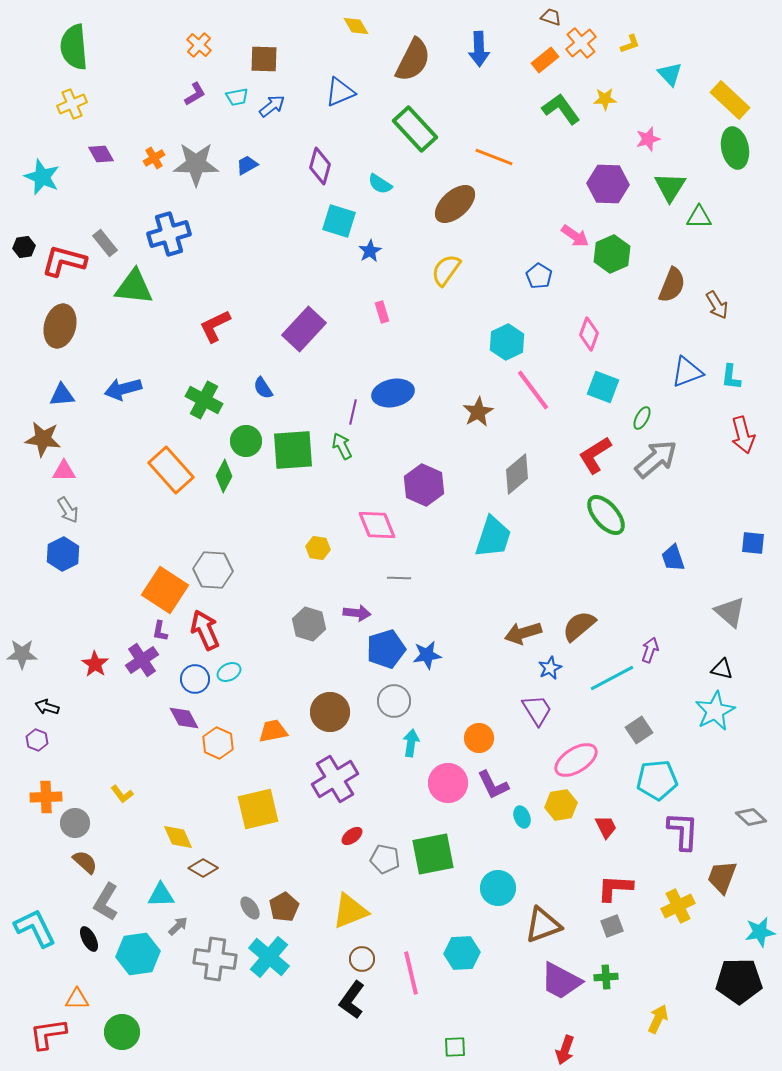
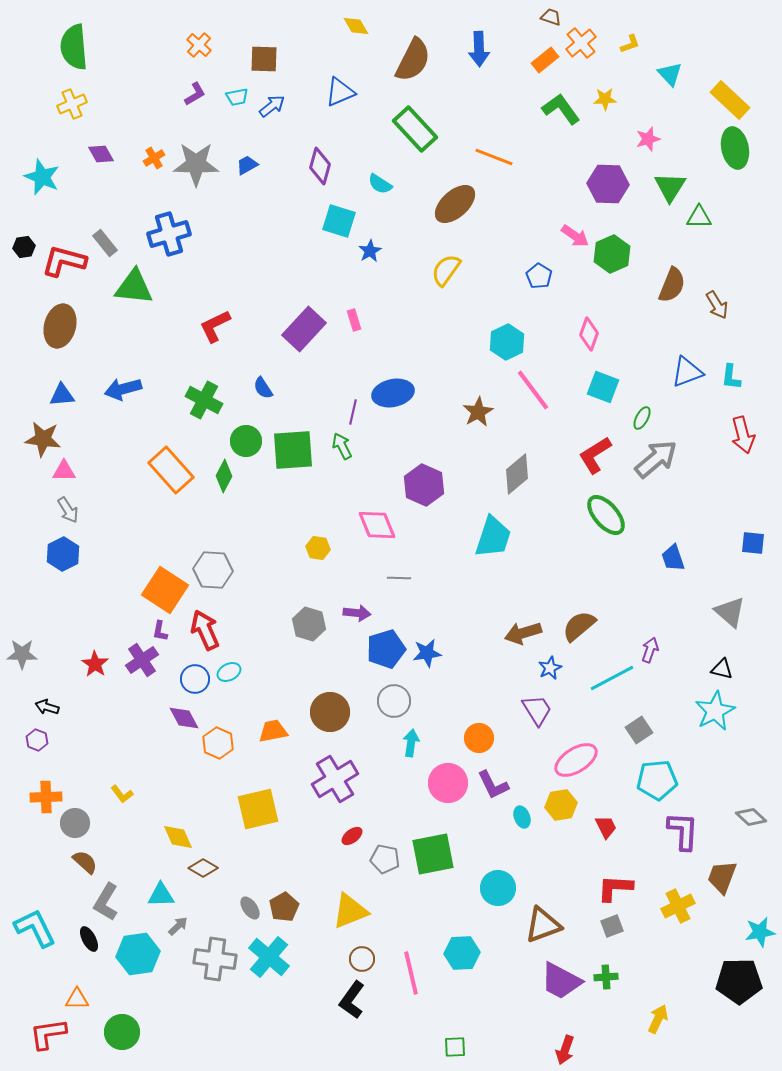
pink rectangle at (382, 312): moved 28 px left, 8 px down
blue star at (427, 655): moved 2 px up
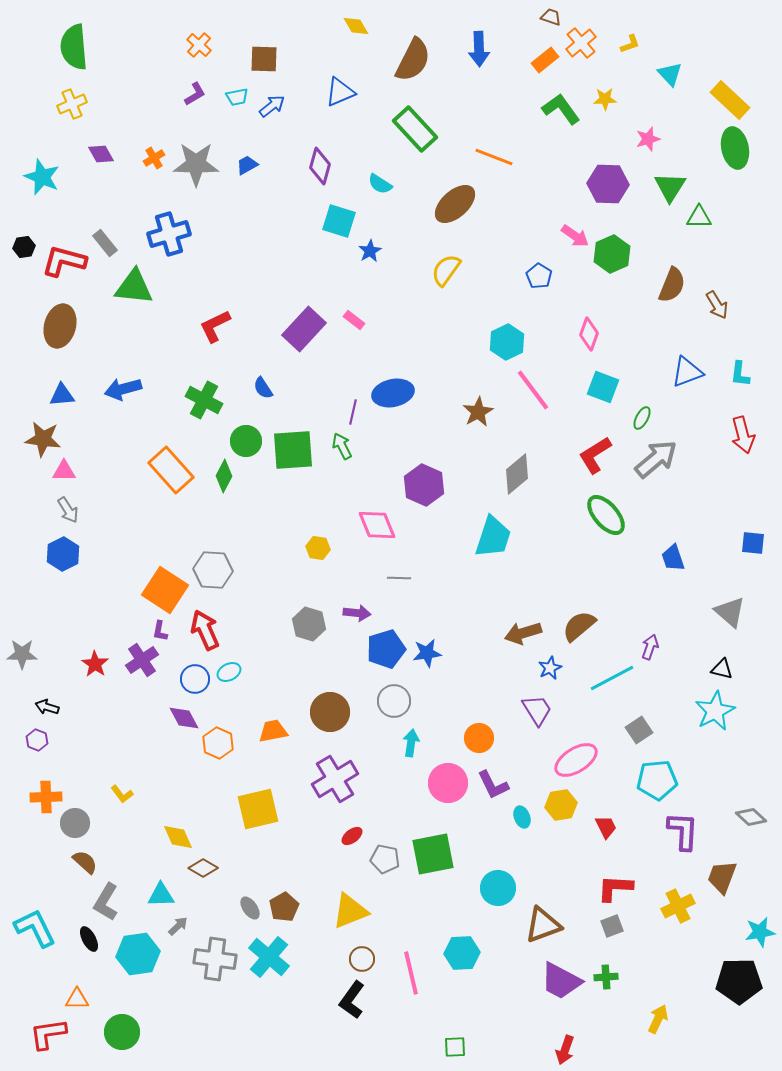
pink rectangle at (354, 320): rotated 35 degrees counterclockwise
cyan L-shape at (731, 377): moved 9 px right, 3 px up
purple arrow at (650, 650): moved 3 px up
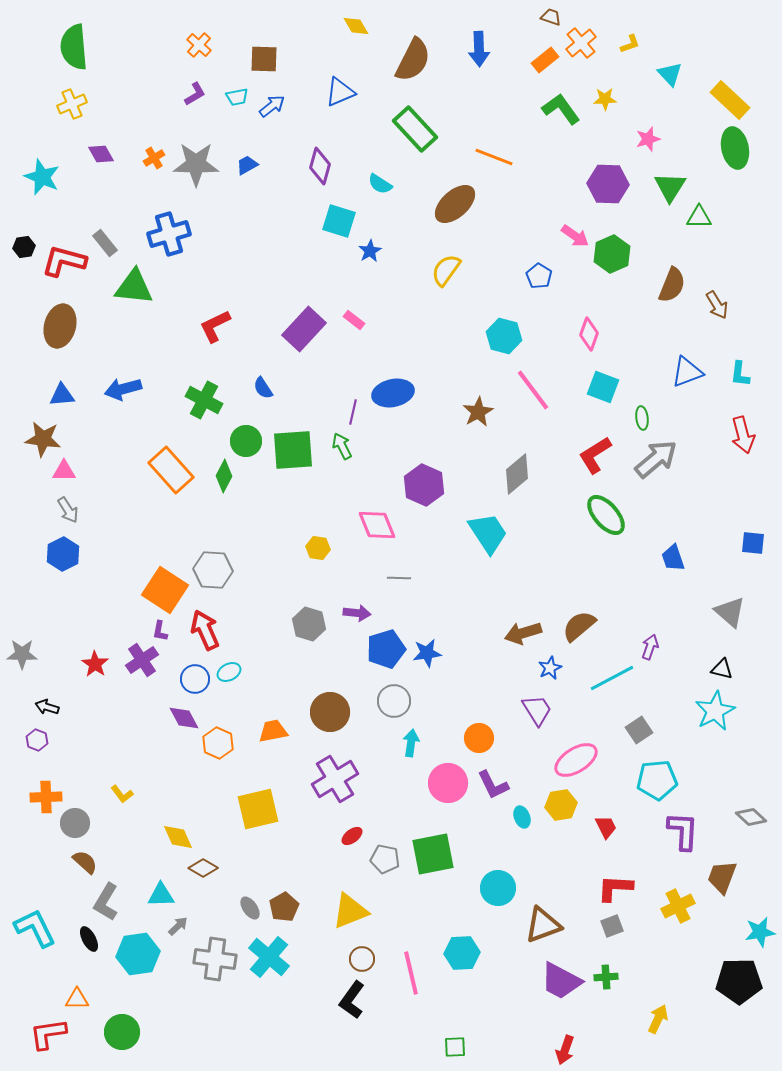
cyan hexagon at (507, 342): moved 3 px left, 6 px up; rotated 20 degrees counterclockwise
green ellipse at (642, 418): rotated 35 degrees counterclockwise
cyan trapezoid at (493, 537): moved 5 px left, 4 px up; rotated 51 degrees counterclockwise
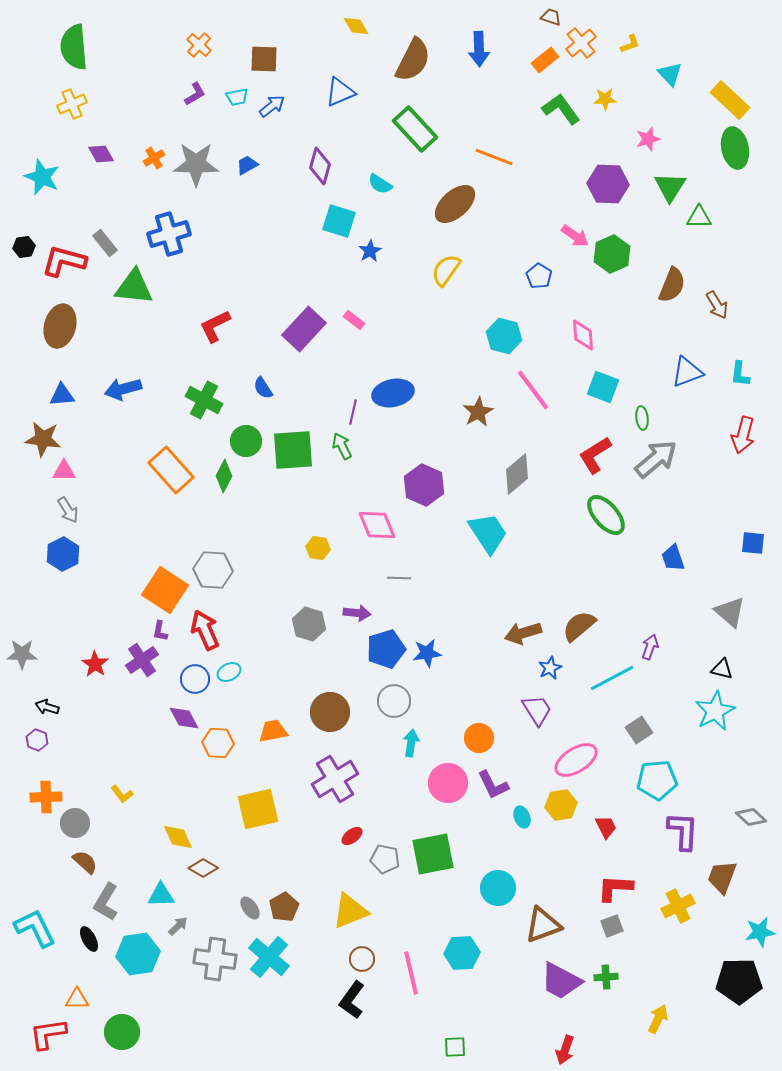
pink diamond at (589, 334): moved 6 px left, 1 px down; rotated 24 degrees counterclockwise
red arrow at (743, 435): rotated 30 degrees clockwise
orange hexagon at (218, 743): rotated 20 degrees counterclockwise
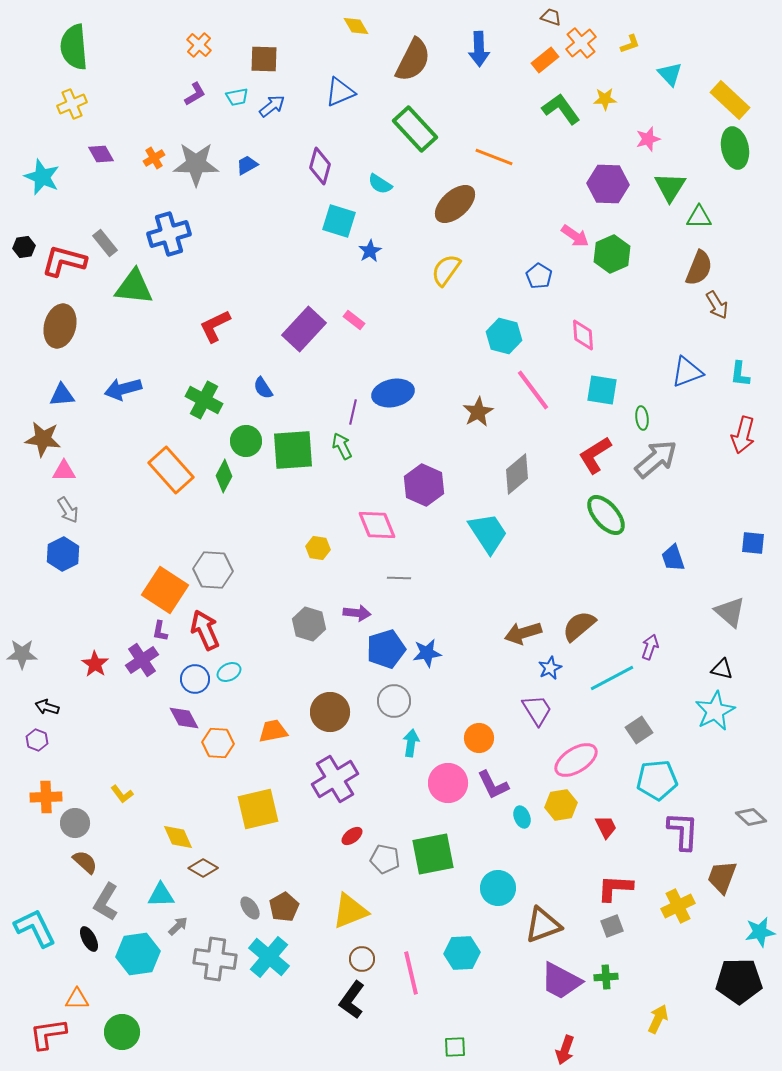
brown semicircle at (672, 285): moved 27 px right, 17 px up
cyan square at (603, 387): moved 1 px left, 3 px down; rotated 12 degrees counterclockwise
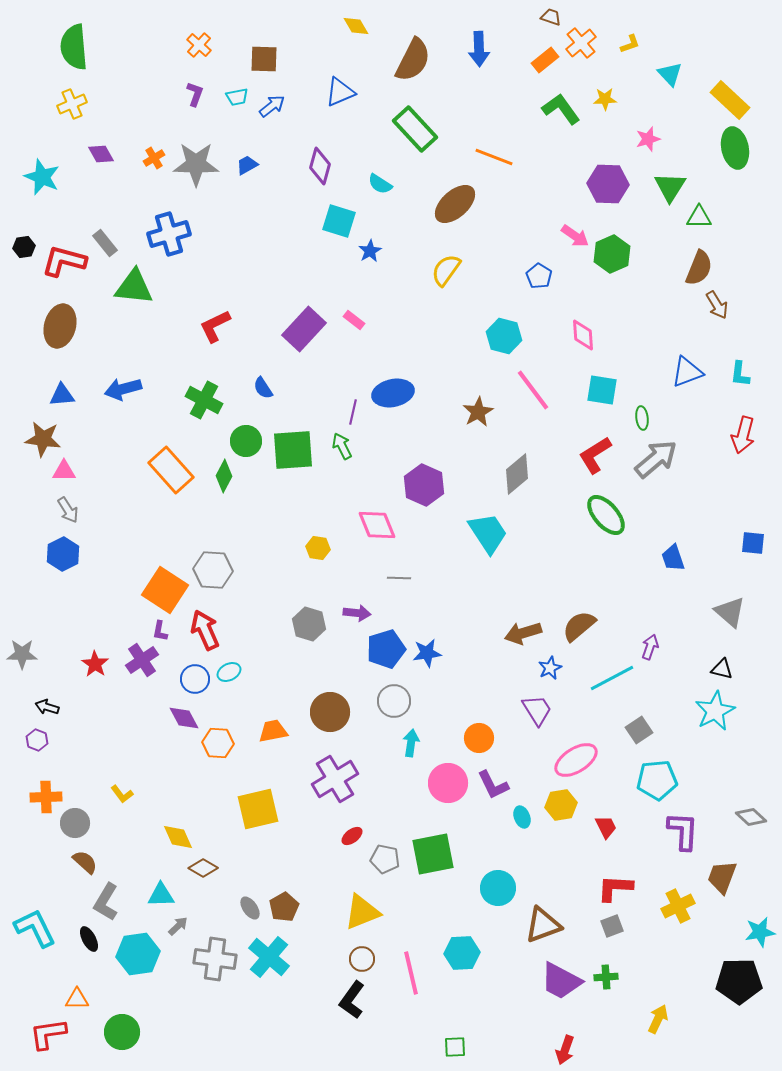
purple L-shape at (195, 94): rotated 40 degrees counterclockwise
yellow triangle at (350, 911): moved 12 px right, 1 px down
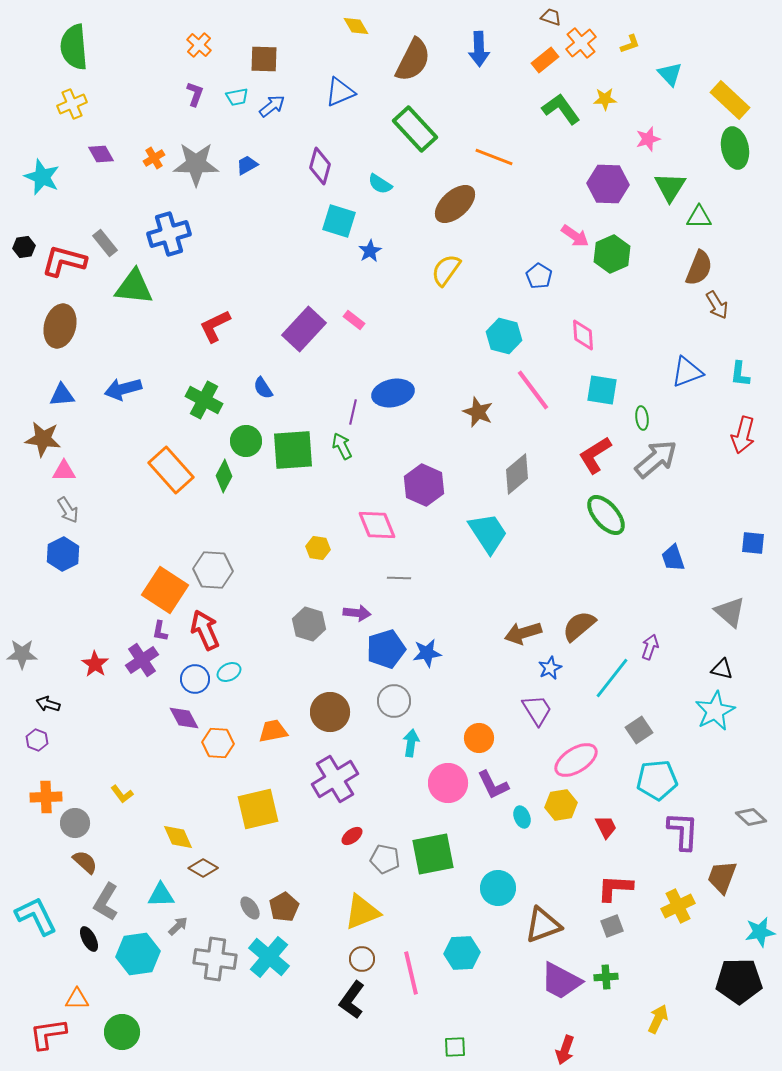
brown star at (478, 412): rotated 20 degrees counterclockwise
cyan line at (612, 678): rotated 24 degrees counterclockwise
black arrow at (47, 707): moved 1 px right, 3 px up
cyan L-shape at (35, 928): moved 1 px right, 12 px up
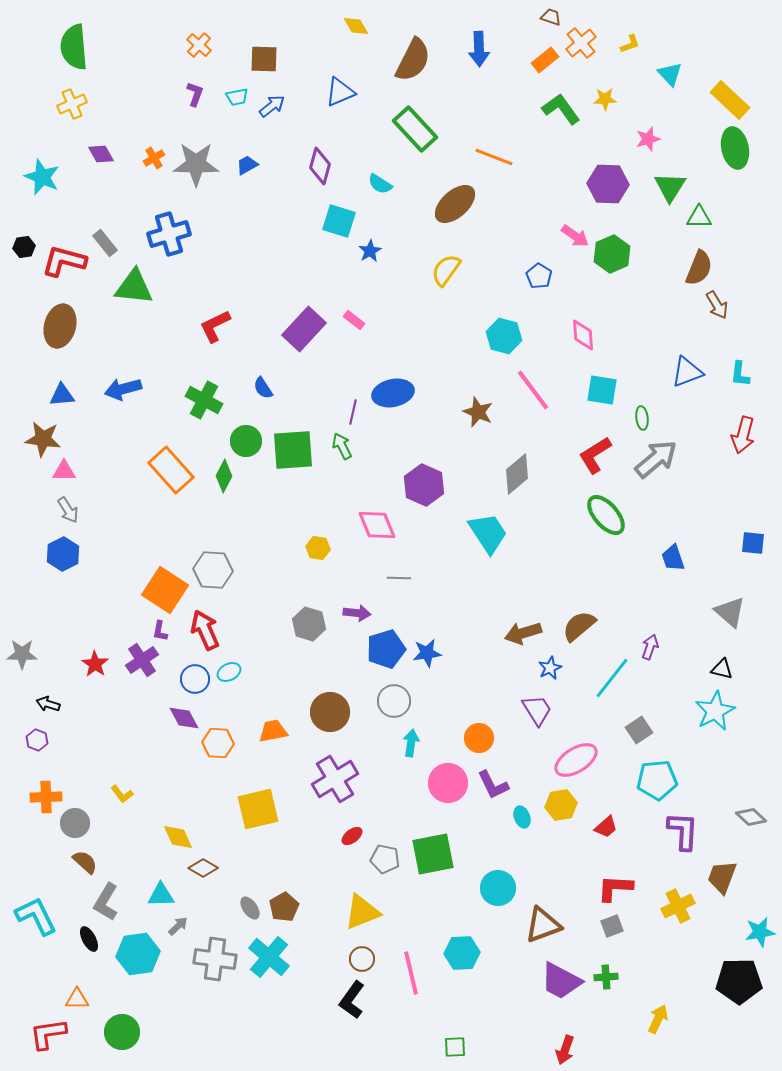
red trapezoid at (606, 827): rotated 75 degrees clockwise
